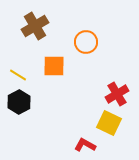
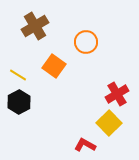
orange square: rotated 35 degrees clockwise
yellow square: rotated 20 degrees clockwise
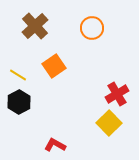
brown cross: rotated 12 degrees counterclockwise
orange circle: moved 6 px right, 14 px up
orange square: rotated 20 degrees clockwise
red L-shape: moved 30 px left
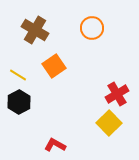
brown cross: moved 4 px down; rotated 16 degrees counterclockwise
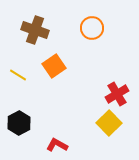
brown cross: rotated 12 degrees counterclockwise
black hexagon: moved 21 px down
red L-shape: moved 2 px right
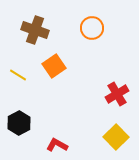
yellow square: moved 7 px right, 14 px down
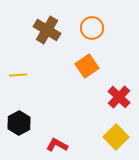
brown cross: moved 12 px right; rotated 12 degrees clockwise
orange square: moved 33 px right
yellow line: rotated 36 degrees counterclockwise
red cross: moved 2 px right, 3 px down; rotated 15 degrees counterclockwise
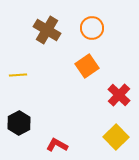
red cross: moved 2 px up
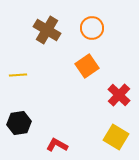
black hexagon: rotated 20 degrees clockwise
yellow square: rotated 15 degrees counterclockwise
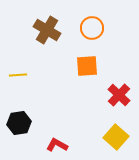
orange square: rotated 30 degrees clockwise
yellow square: rotated 10 degrees clockwise
